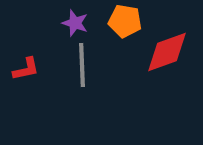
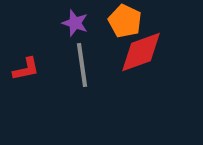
orange pentagon: rotated 16 degrees clockwise
red diamond: moved 26 px left
gray line: rotated 6 degrees counterclockwise
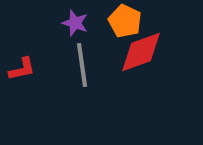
red L-shape: moved 4 px left
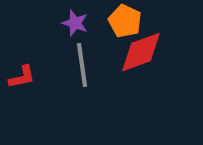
red L-shape: moved 8 px down
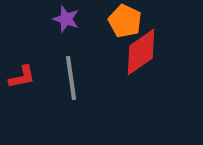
purple star: moved 9 px left, 4 px up
red diamond: rotated 15 degrees counterclockwise
gray line: moved 11 px left, 13 px down
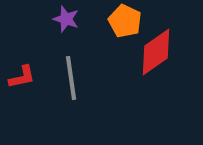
red diamond: moved 15 px right
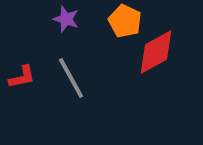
red diamond: rotated 6 degrees clockwise
gray line: rotated 21 degrees counterclockwise
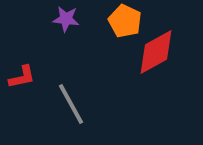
purple star: rotated 12 degrees counterclockwise
gray line: moved 26 px down
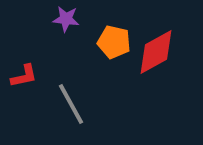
orange pentagon: moved 11 px left, 21 px down; rotated 12 degrees counterclockwise
red L-shape: moved 2 px right, 1 px up
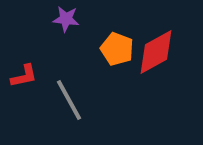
orange pentagon: moved 3 px right, 7 px down; rotated 8 degrees clockwise
gray line: moved 2 px left, 4 px up
